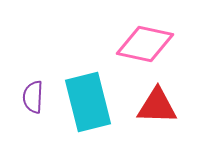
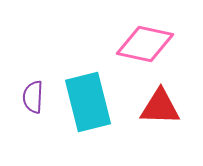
red triangle: moved 3 px right, 1 px down
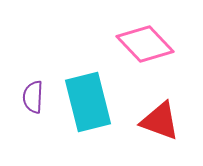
pink diamond: rotated 34 degrees clockwise
red triangle: moved 14 px down; rotated 18 degrees clockwise
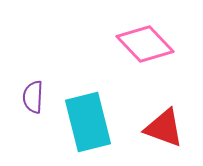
cyan rectangle: moved 20 px down
red triangle: moved 4 px right, 7 px down
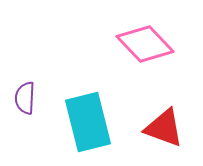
purple semicircle: moved 8 px left, 1 px down
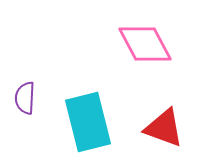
pink diamond: rotated 16 degrees clockwise
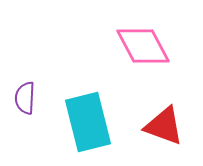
pink diamond: moved 2 px left, 2 px down
red triangle: moved 2 px up
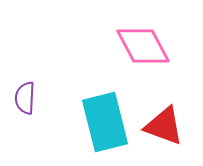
cyan rectangle: moved 17 px right
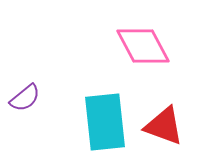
purple semicircle: rotated 132 degrees counterclockwise
cyan rectangle: rotated 8 degrees clockwise
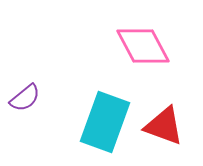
cyan rectangle: rotated 26 degrees clockwise
